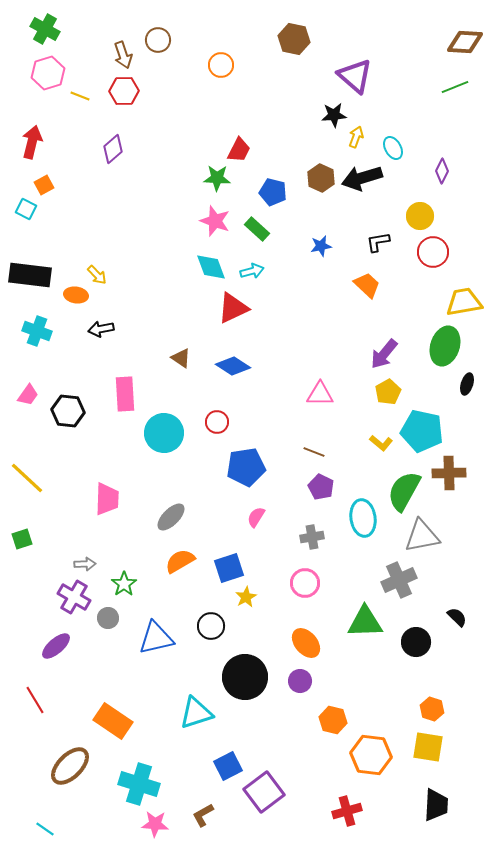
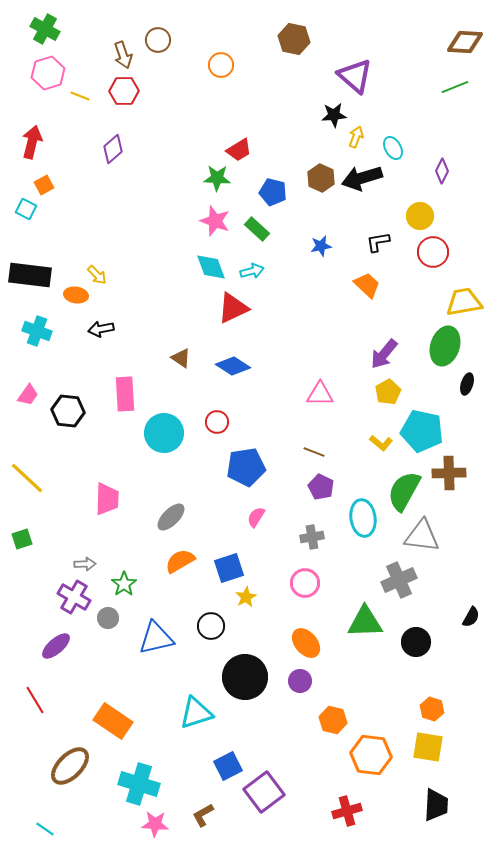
red trapezoid at (239, 150): rotated 32 degrees clockwise
gray triangle at (422, 536): rotated 18 degrees clockwise
black semicircle at (457, 617): moved 14 px right; rotated 75 degrees clockwise
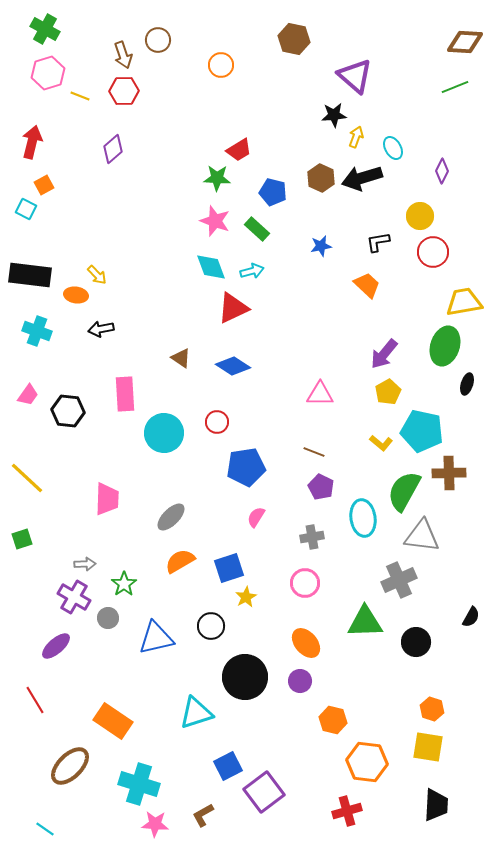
orange hexagon at (371, 755): moved 4 px left, 7 px down
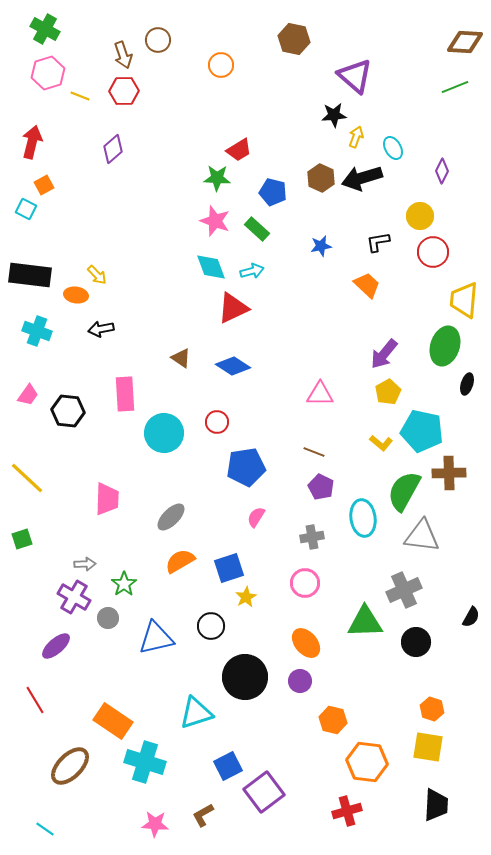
yellow trapezoid at (464, 302): moved 2 px up; rotated 75 degrees counterclockwise
gray cross at (399, 580): moved 5 px right, 10 px down
cyan cross at (139, 784): moved 6 px right, 22 px up
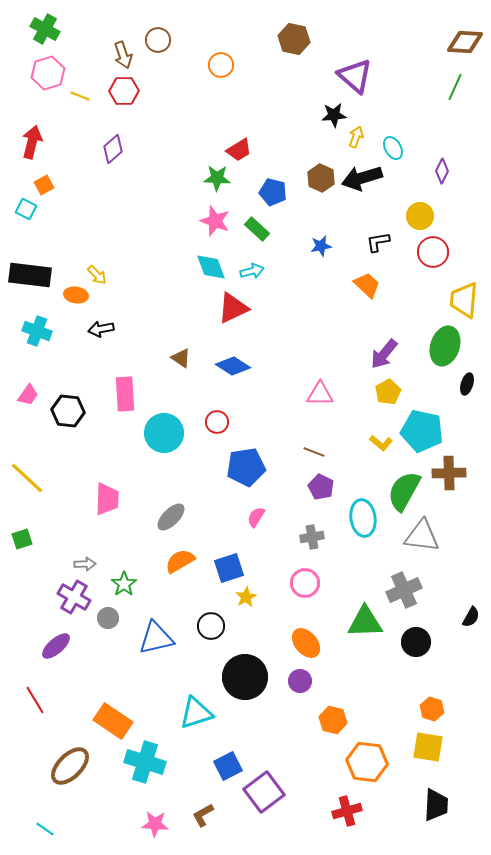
green line at (455, 87): rotated 44 degrees counterclockwise
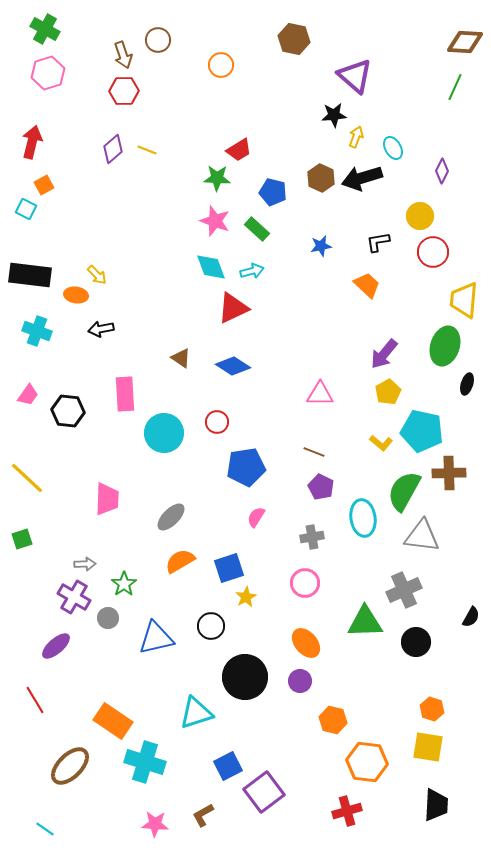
yellow line at (80, 96): moved 67 px right, 54 px down
